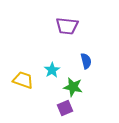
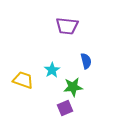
green star: rotated 18 degrees counterclockwise
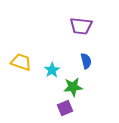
purple trapezoid: moved 14 px right
yellow trapezoid: moved 2 px left, 18 px up
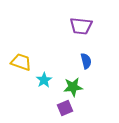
cyan star: moved 8 px left, 10 px down
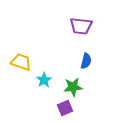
blue semicircle: rotated 28 degrees clockwise
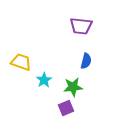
purple square: moved 1 px right
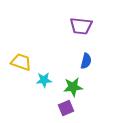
cyan star: rotated 28 degrees clockwise
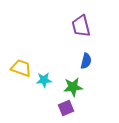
purple trapezoid: rotated 70 degrees clockwise
yellow trapezoid: moved 6 px down
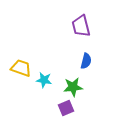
cyan star: rotated 14 degrees clockwise
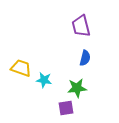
blue semicircle: moved 1 px left, 3 px up
green star: moved 4 px right, 1 px down
purple square: rotated 14 degrees clockwise
